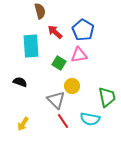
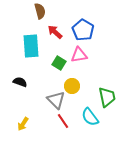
cyan semicircle: moved 2 px up; rotated 42 degrees clockwise
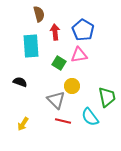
brown semicircle: moved 1 px left, 3 px down
red arrow: rotated 42 degrees clockwise
red line: rotated 42 degrees counterclockwise
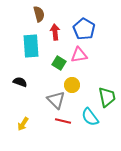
blue pentagon: moved 1 px right, 1 px up
yellow circle: moved 1 px up
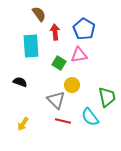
brown semicircle: rotated 21 degrees counterclockwise
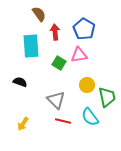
yellow circle: moved 15 px right
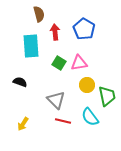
brown semicircle: rotated 21 degrees clockwise
pink triangle: moved 8 px down
green trapezoid: moved 1 px up
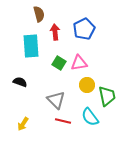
blue pentagon: rotated 15 degrees clockwise
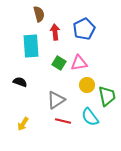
gray triangle: rotated 42 degrees clockwise
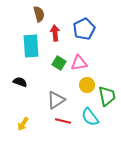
red arrow: moved 1 px down
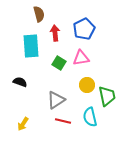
pink triangle: moved 2 px right, 5 px up
cyan semicircle: rotated 24 degrees clockwise
